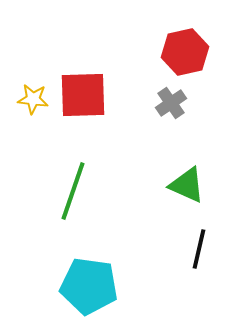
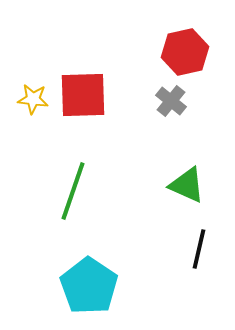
gray cross: moved 2 px up; rotated 16 degrees counterclockwise
cyan pentagon: rotated 26 degrees clockwise
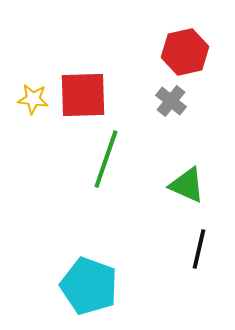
green line: moved 33 px right, 32 px up
cyan pentagon: rotated 14 degrees counterclockwise
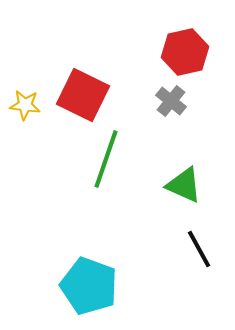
red square: rotated 28 degrees clockwise
yellow star: moved 8 px left, 6 px down
green triangle: moved 3 px left
black line: rotated 42 degrees counterclockwise
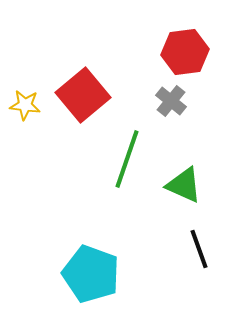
red hexagon: rotated 6 degrees clockwise
red square: rotated 24 degrees clockwise
green line: moved 21 px right
black line: rotated 9 degrees clockwise
cyan pentagon: moved 2 px right, 12 px up
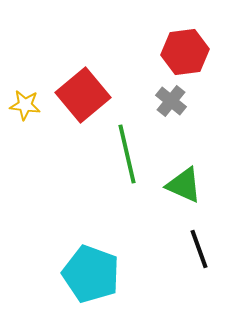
green line: moved 5 px up; rotated 32 degrees counterclockwise
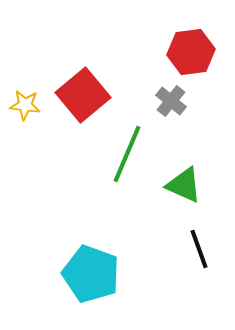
red hexagon: moved 6 px right
green line: rotated 36 degrees clockwise
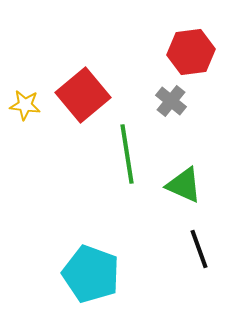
green line: rotated 32 degrees counterclockwise
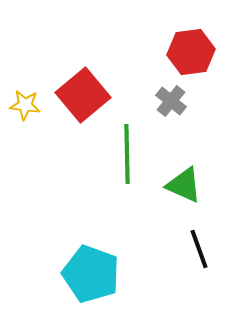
green line: rotated 8 degrees clockwise
